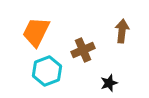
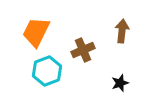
black star: moved 11 px right
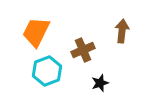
black star: moved 20 px left
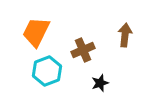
brown arrow: moved 3 px right, 4 px down
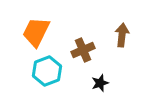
brown arrow: moved 3 px left
